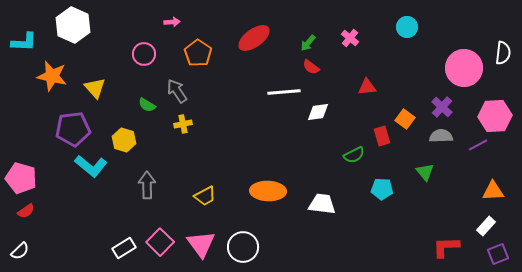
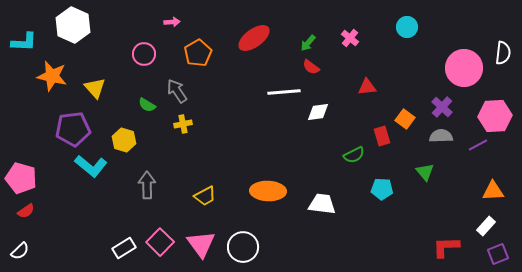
orange pentagon at (198, 53): rotated 8 degrees clockwise
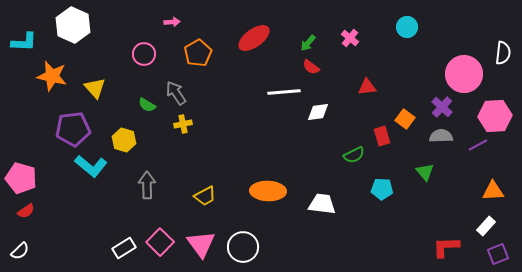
pink circle at (464, 68): moved 6 px down
gray arrow at (177, 91): moved 1 px left, 2 px down
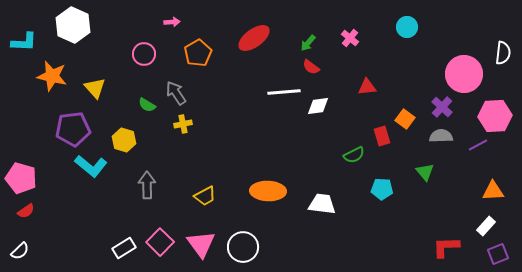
white diamond at (318, 112): moved 6 px up
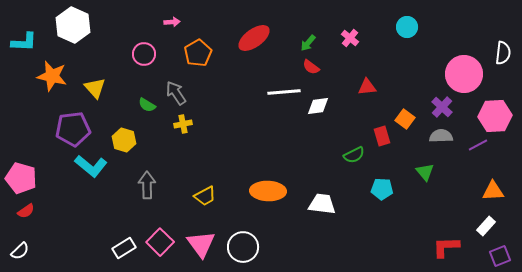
purple square at (498, 254): moved 2 px right, 2 px down
